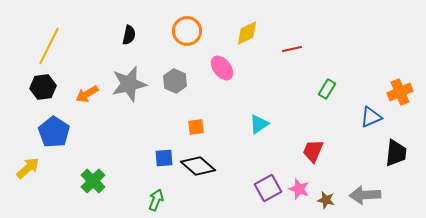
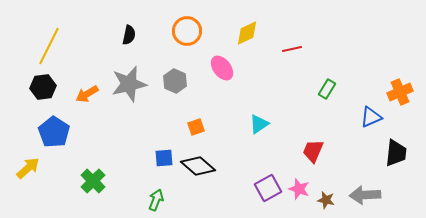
orange square: rotated 12 degrees counterclockwise
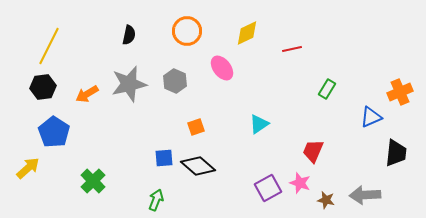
pink star: moved 1 px right, 6 px up
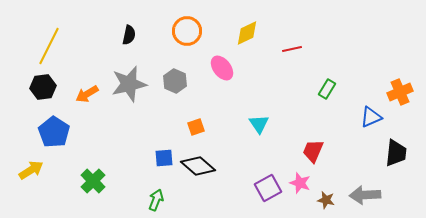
cyan triangle: rotated 30 degrees counterclockwise
yellow arrow: moved 3 px right, 2 px down; rotated 10 degrees clockwise
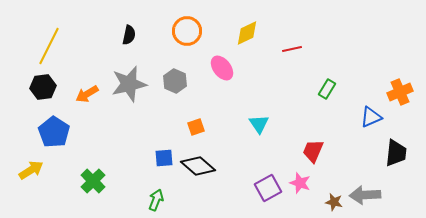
brown star: moved 8 px right, 2 px down
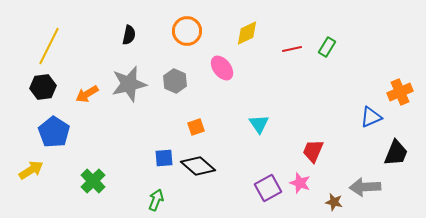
green rectangle: moved 42 px up
black trapezoid: rotated 16 degrees clockwise
gray arrow: moved 8 px up
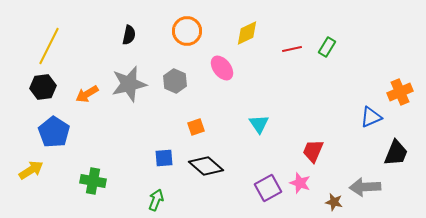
black diamond: moved 8 px right
green cross: rotated 35 degrees counterclockwise
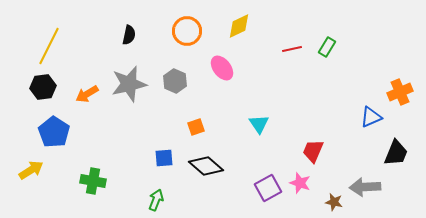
yellow diamond: moved 8 px left, 7 px up
